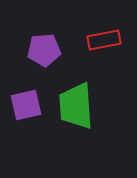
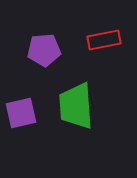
purple square: moved 5 px left, 8 px down
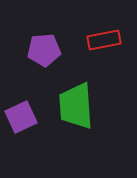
purple square: moved 4 px down; rotated 12 degrees counterclockwise
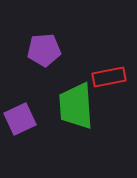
red rectangle: moved 5 px right, 37 px down
purple square: moved 1 px left, 2 px down
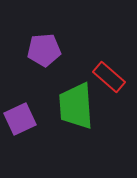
red rectangle: rotated 52 degrees clockwise
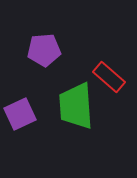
purple square: moved 5 px up
